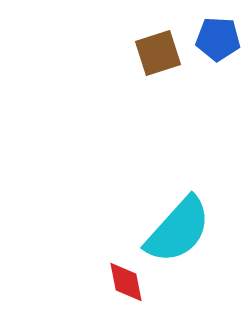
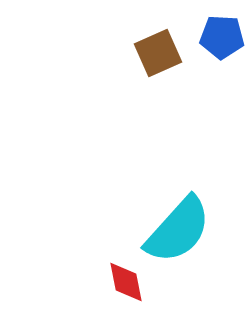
blue pentagon: moved 4 px right, 2 px up
brown square: rotated 6 degrees counterclockwise
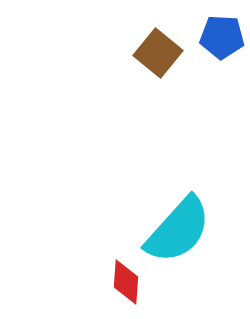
brown square: rotated 27 degrees counterclockwise
red diamond: rotated 15 degrees clockwise
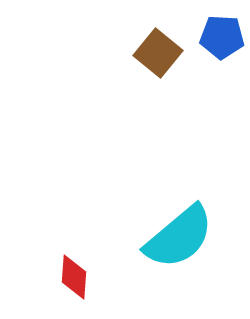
cyan semicircle: moved 1 px right, 7 px down; rotated 8 degrees clockwise
red diamond: moved 52 px left, 5 px up
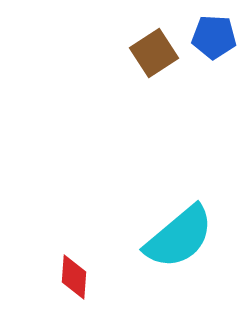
blue pentagon: moved 8 px left
brown square: moved 4 px left; rotated 18 degrees clockwise
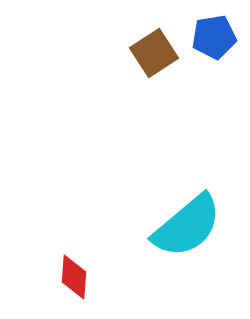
blue pentagon: rotated 12 degrees counterclockwise
cyan semicircle: moved 8 px right, 11 px up
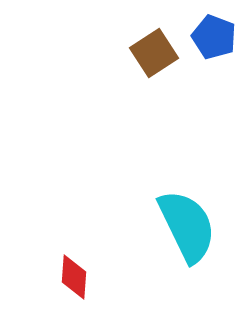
blue pentagon: rotated 30 degrees clockwise
cyan semicircle: rotated 76 degrees counterclockwise
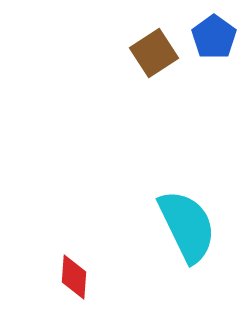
blue pentagon: rotated 15 degrees clockwise
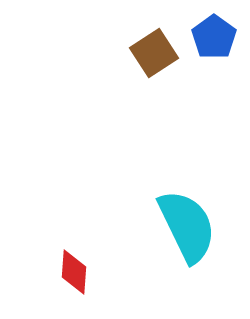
red diamond: moved 5 px up
